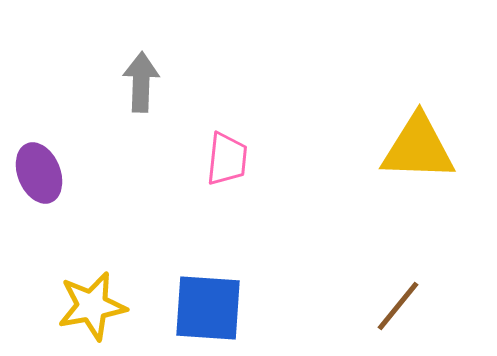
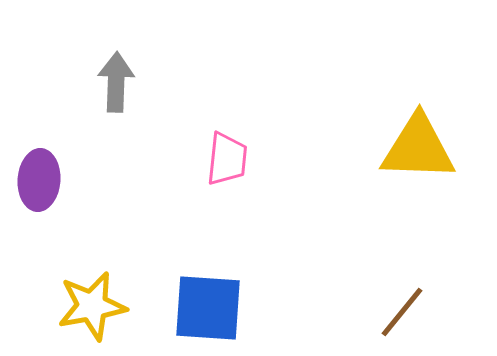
gray arrow: moved 25 px left
purple ellipse: moved 7 px down; rotated 26 degrees clockwise
brown line: moved 4 px right, 6 px down
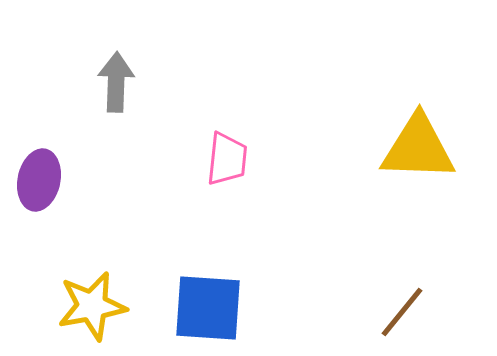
purple ellipse: rotated 8 degrees clockwise
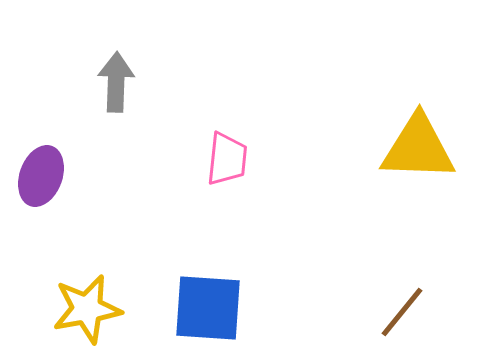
purple ellipse: moved 2 px right, 4 px up; rotated 8 degrees clockwise
yellow star: moved 5 px left, 3 px down
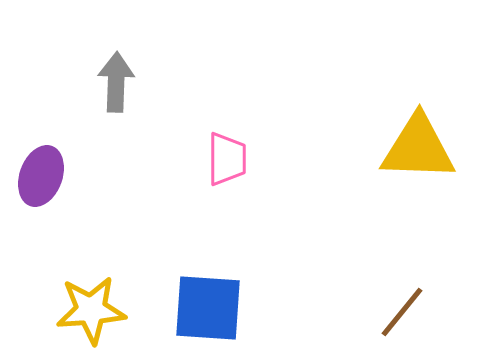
pink trapezoid: rotated 6 degrees counterclockwise
yellow star: moved 4 px right, 1 px down; rotated 6 degrees clockwise
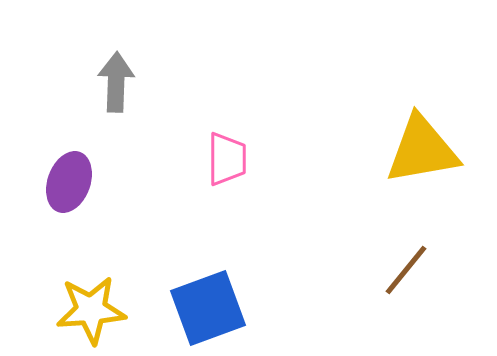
yellow triangle: moved 4 px right, 2 px down; rotated 12 degrees counterclockwise
purple ellipse: moved 28 px right, 6 px down
blue square: rotated 24 degrees counterclockwise
brown line: moved 4 px right, 42 px up
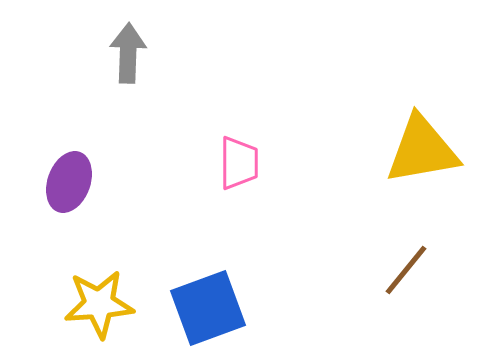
gray arrow: moved 12 px right, 29 px up
pink trapezoid: moved 12 px right, 4 px down
yellow star: moved 8 px right, 6 px up
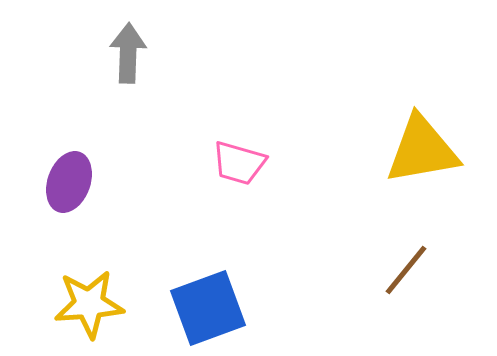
pink trapezoid: rotated 106 degrees clockwise
yellow star: moved 10 px left
